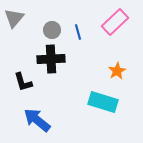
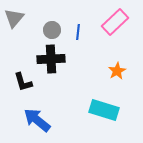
blue line: rotated 21 degrees clockwise
cyan rectangle: moved 1 px right, 8 px down
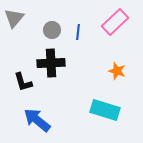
black cross: moved 4 px down
orange star: rotated 24 degrees counterclockwise
cyan rectangle: moved 1 px right
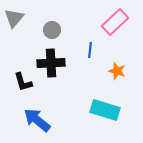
blue line: moved 12 px right, 18 px down
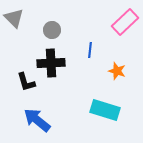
gray triangle: rotated 25 degrees counterclockwise
pink rectangle: moved 10 px right
black L-shape: moved 3 px right
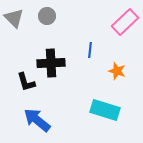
gray circle: moved 5 px left, 14 px up
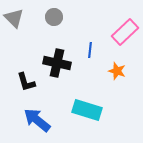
gray circle: moved 7 px right, 1 px down
pink rectangle: moved 10 px down
black cross: moved 6 px right; rotated 16 degrees clockwise
cyan rectangle: moved 18 px left
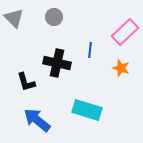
orange star: moved 4 px right, 3 px up
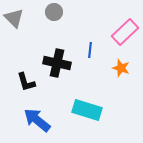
gray circle: moved 5 px up
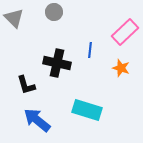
black L-shape: moved 3 px down
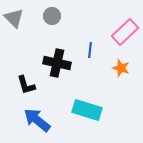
gray circle: moved 2 px left, 4 px down
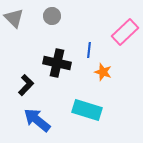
blue line: moved 1 px left
orange star: moved 18 px left, 4 px down
black L-shape: rotated 120 degrees counterclockwise
